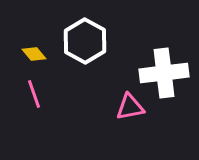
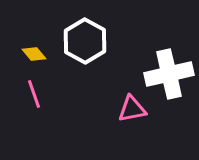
white cross: moved 5 px right, 1 px down; rotated 6 degrees counterclockwise
pink triangle: moved 2 px right, 2 px down
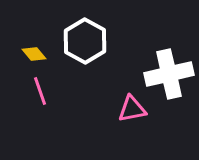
pink line: moved 6 px right, 3 px up
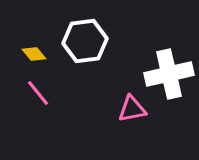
white hexagon: rotated 24 degrees clockwise
pink line: moved 2 px left, 2 px down; rotated 20 degrees counterclockwise
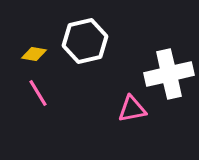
white hexagon: rotated 6 degrees counterclockwise
yellow diamond: rotated 40 degrees counterclockwise
pink line: rotated 8 degrees clockwise
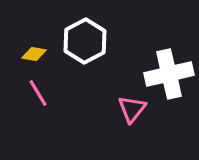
white hexagon: rotated 15 degrees counterclockwise
pink triangle: rotated 40 degrees counterclockwise
